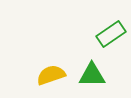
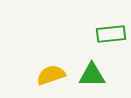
green rectangle: rotated 28 degrees clockwise
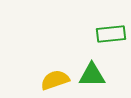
yellow semicircle: moved 4 px right, 5 px down
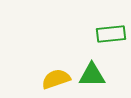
yellow semicircle: moved 1 px right, 1 px up
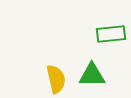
yellow semicircle: rotated 96 degrees clockwise
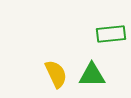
yellow semicircle: moved 5 px up; rotated 12 degrees counterclockwise
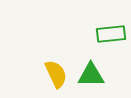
green triangle: moved 1 px left
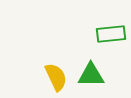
yellow semicircle: moved 3 px down
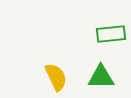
green triangle: moved 10 px right, 2 px down
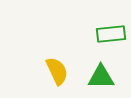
yellow semicircle: moved 1 px right, 6 px up
